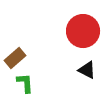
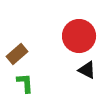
red circle: moved 4 px left, 5 px down
brown rectangle: moved 2 px right, 4 px up
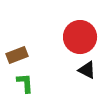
red circle: moved 1 px right, 1 px down
brown rectangle: moved 1 px down; rotated 20 degrees clockwise
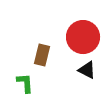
red circle: moved 3 px right
brown rectangle: moved 25 px right; rotated 55 degrees counterclockwise
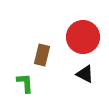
black triangle: moved 2 px left, 4 px down
